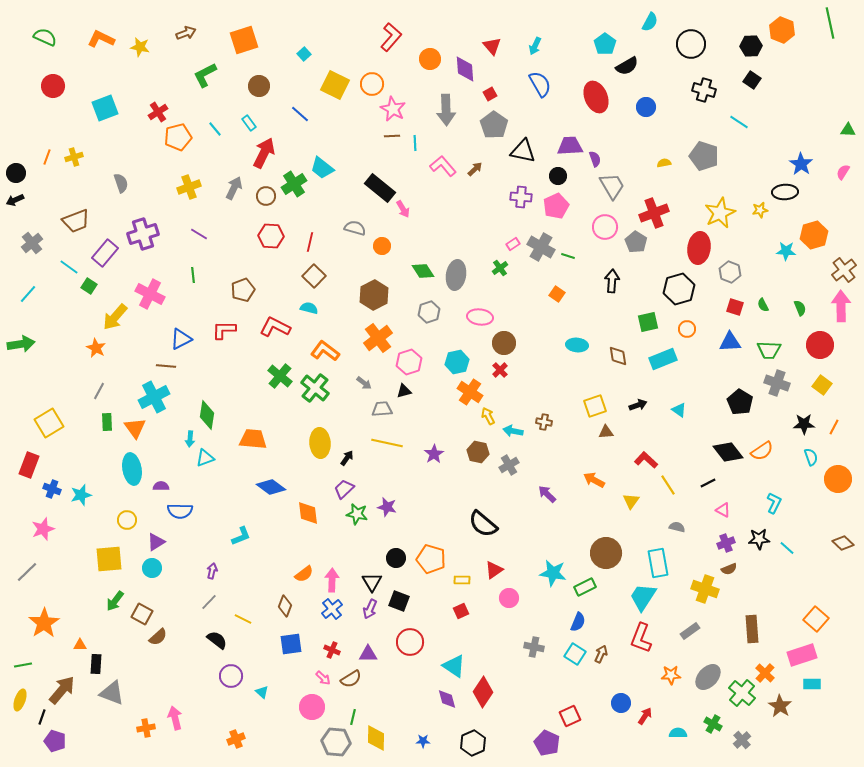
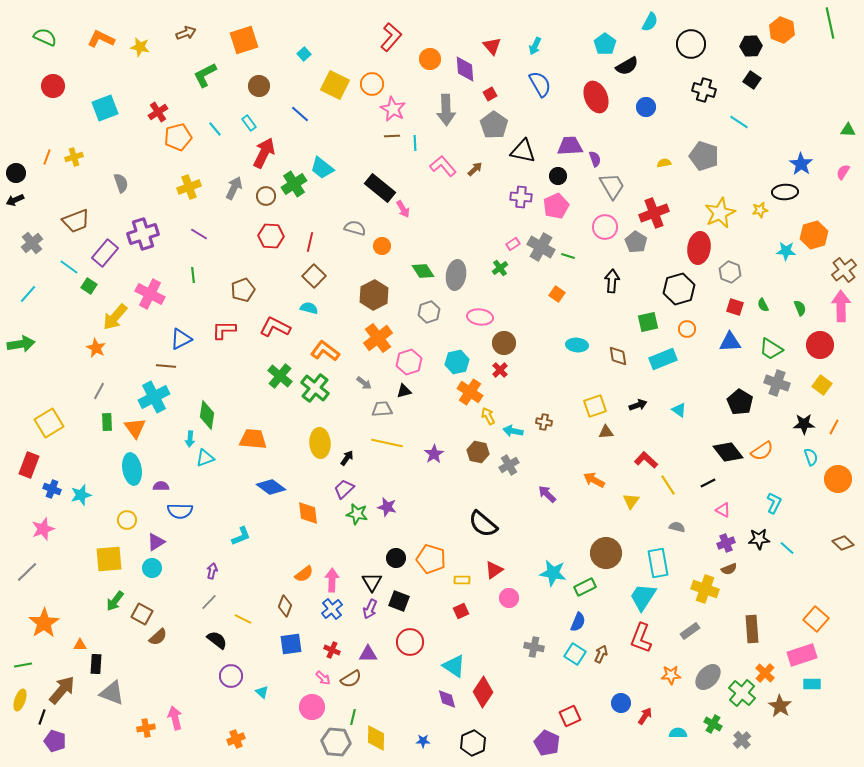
green trapezoid at (769, 350): moved 2 px right, 1 px up; rotated 30 degrees clockwise
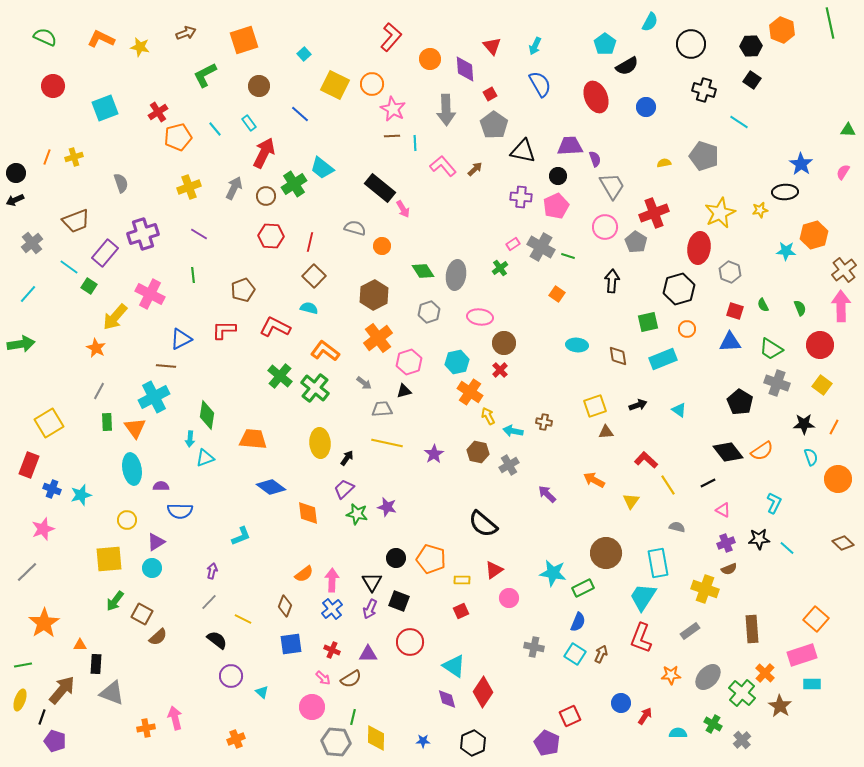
red square at (735, 307): moved 4 px down
green rectangle at (585, 587): moved 2 px left, 1 px down
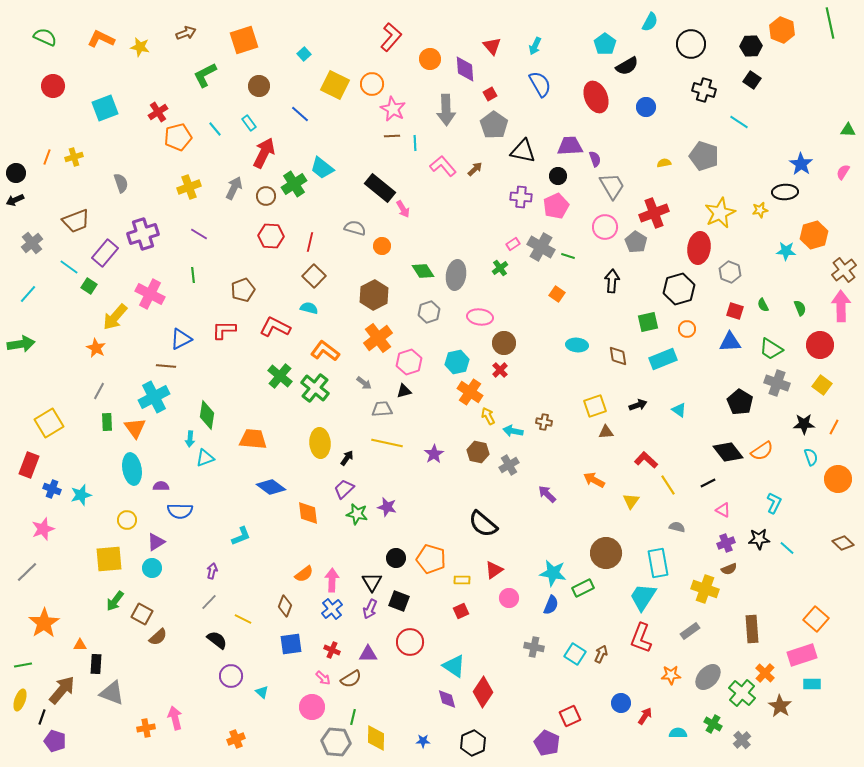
blue semicircle at (578, 622): moved 27 px left, 17 px up
